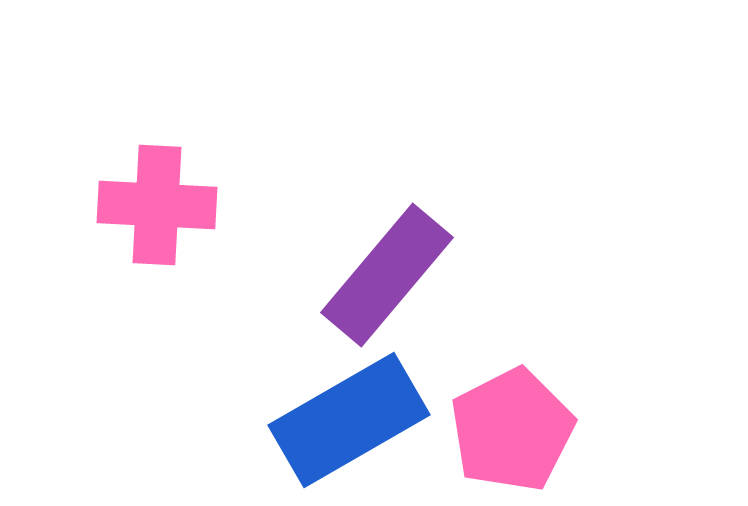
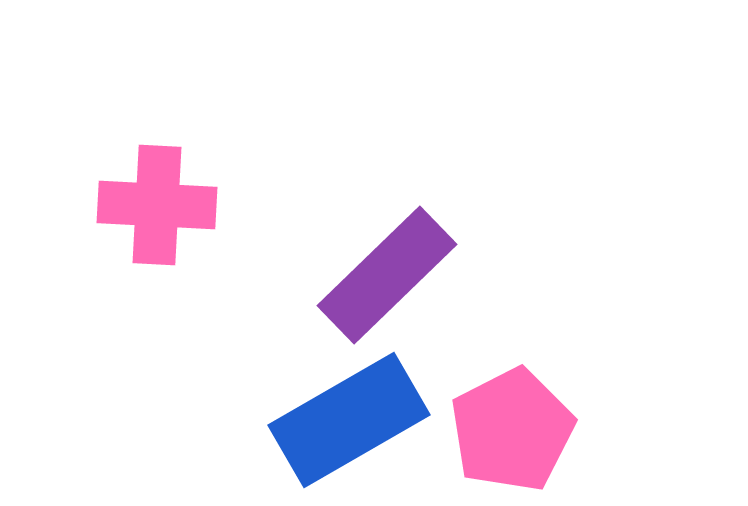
purple rectangle: rotated 6 degrees clockwise
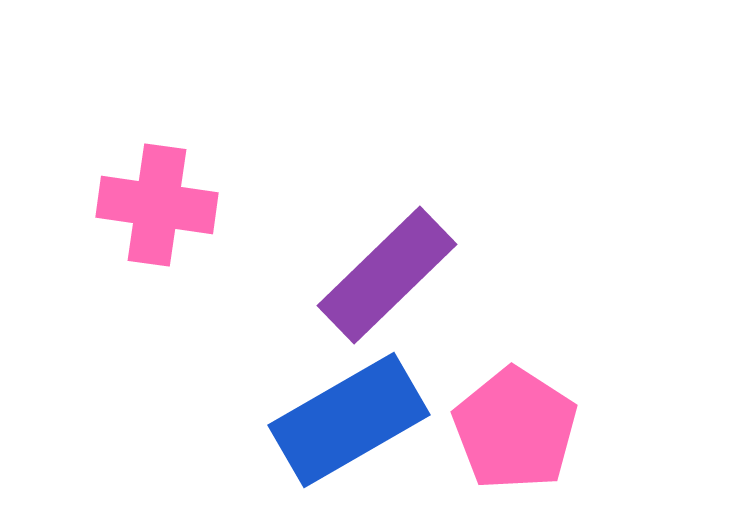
pink cross: rotated 5 degrees clockwise
pink pentagon: moved 3 px right, 1 px up; rotated 12 degrees counterclockwise
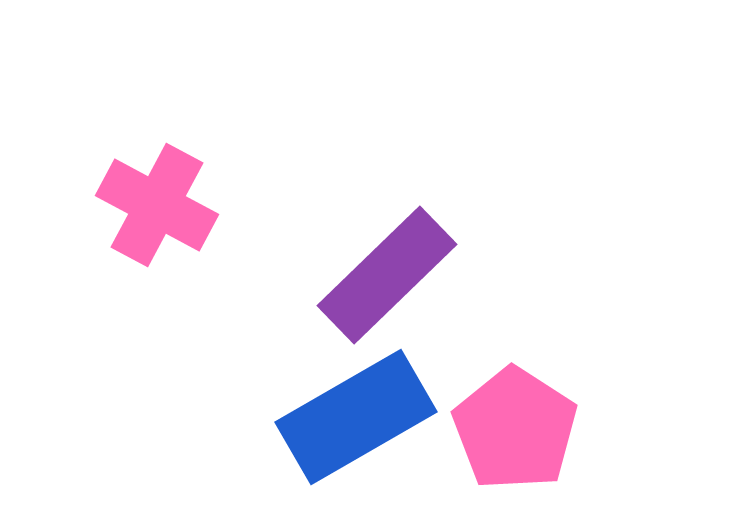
pink cross: rotated 20 degrees clockwise
blue rectangle: moved 7 px right, 3 px up
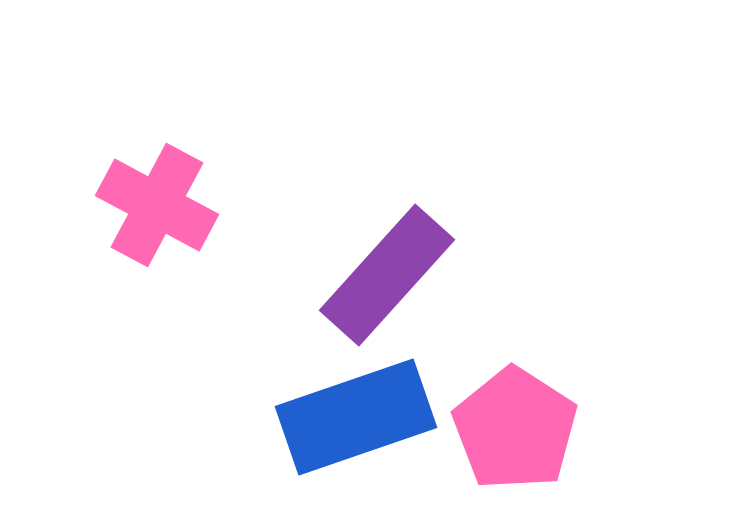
purple rectangle: rotated 4 degrees counterclockwise
blue rectangle: rotated 11 degrees clockwise
